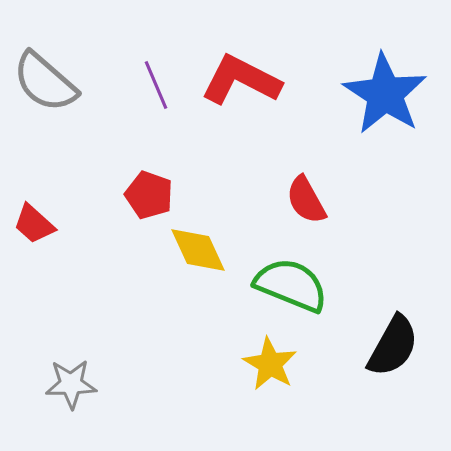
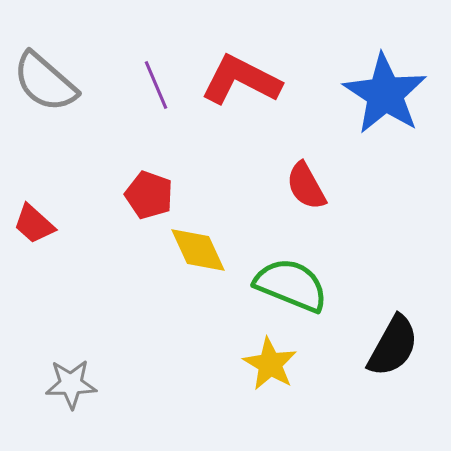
red semicircle: moved 14 px up
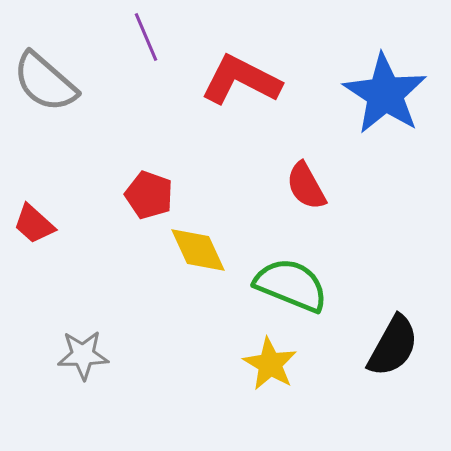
purple line: moved 10 px left, 48 px up
gray star: moved 12 px right, 29 px up
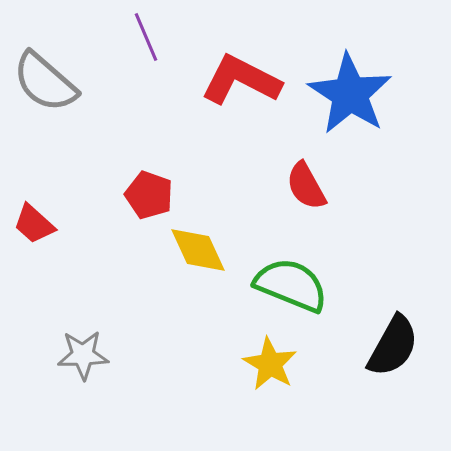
blue star: moved 35 px left
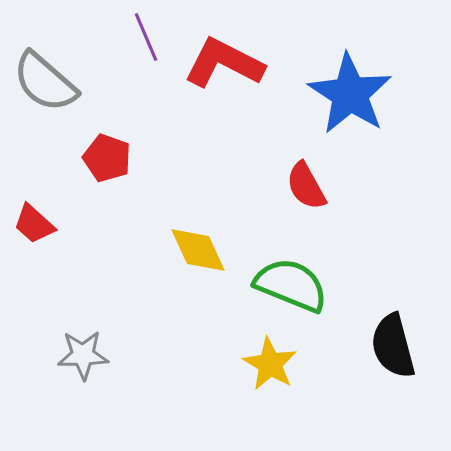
red L-shape: moved 17 px left, 17 px up
red pentagon: moved 42 px left, 37 px up
black semicircle: rotated 136 degrees clockwise
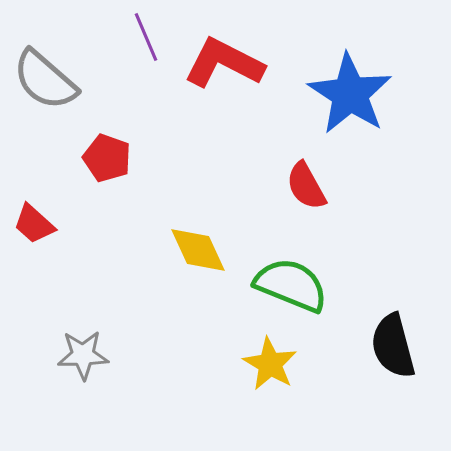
gray semicircle: moved 2 px up
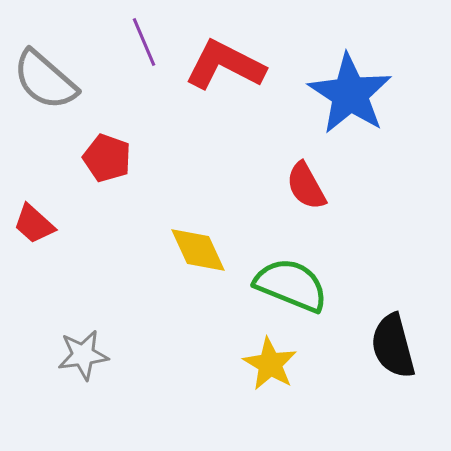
purple line: moved 2 px left, 5 px down
red L-shape: moved 1 px right, 2 px down
gray star: rotated 6 degrees counterclockwise
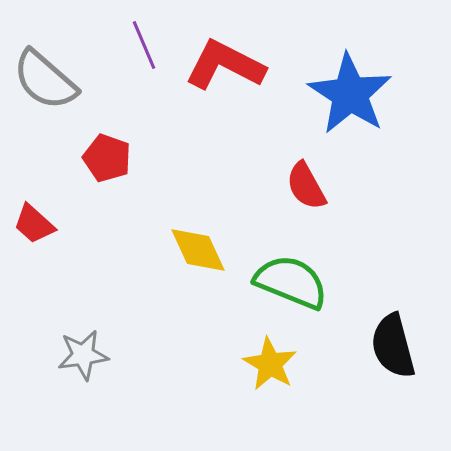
purple line: moved 3 px down
green semicircle: moved 3 px up
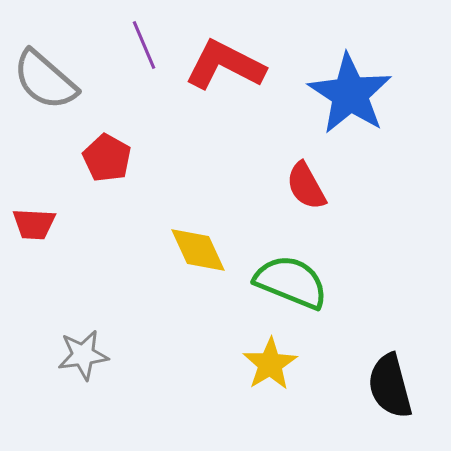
red pentagon: rotated 9 degrees clockwise
red trapezoid: rotated 39 degrees counterclockwise
black semicircle: moved 3 px left, 40 px down
yellow star: rotated 10 degrees clockwise
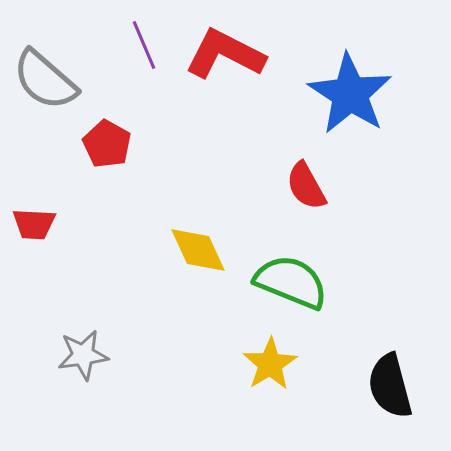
red L-shape: moved 11 px up
red pentagon: moved 14 px up
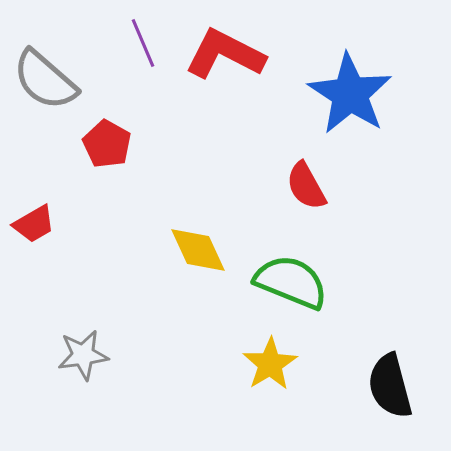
purple line: moved 1 px left, 2 px up
red trapezoid: rotated 33 degrees counterclockwise
